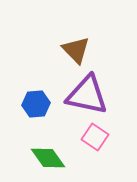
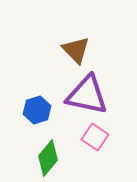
blue hexagon: moved 1 px right, 6 px down; rotated 12 degrees counterclockwise
green diamond: rotated 75 degrees clockwise
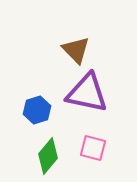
purple triangle: moved 2 px up
pink square: moved 2 px left, 11 px down; rotated 20 degrees counterclockwise
green diamond: moved 2 px up
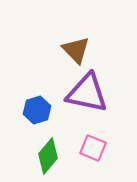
pink square: rotated 8 degrees clockwise
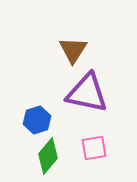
brown triangle: moved 3 px left; rotated 16 degrees clockwise
blue hexagon: moved 10 px down
pink square: moved 1 px right; rotated 32 degrees counterclockwise
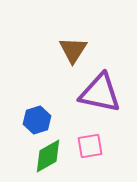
purple triangle: moved 13 px right
pink square: moved 4 px left, 2 px up
green diamond: rotated 21 degrees clockwise
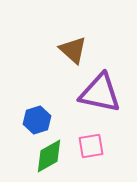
brown triangle: rotated 20 degrees counterclockwise
pink square: moved 1 px right
green diamond: moved 1 px right
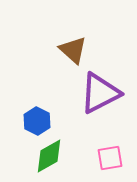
purple triangle: rotated 39 degrees counterclockwise
blue hexagon: moved 1 px down; rotated 16 degrees counterclockwise
pink square: moved 19 px right, 12 px down
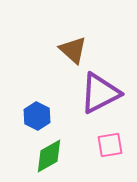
blue hexagon: moved 5 px up
pink square: moved 13 px up
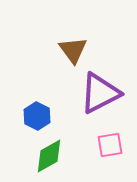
brown triangle: rotated 12 degrees clockwise
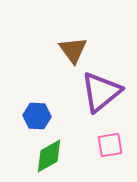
purple triangle: moved 1 px right, 1 px up; rotated 12 degrees counterclockwise
blue hexagon: rotated 24 degrees counterclockwise
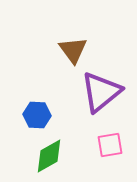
blue hexagon: moved 1 px up
